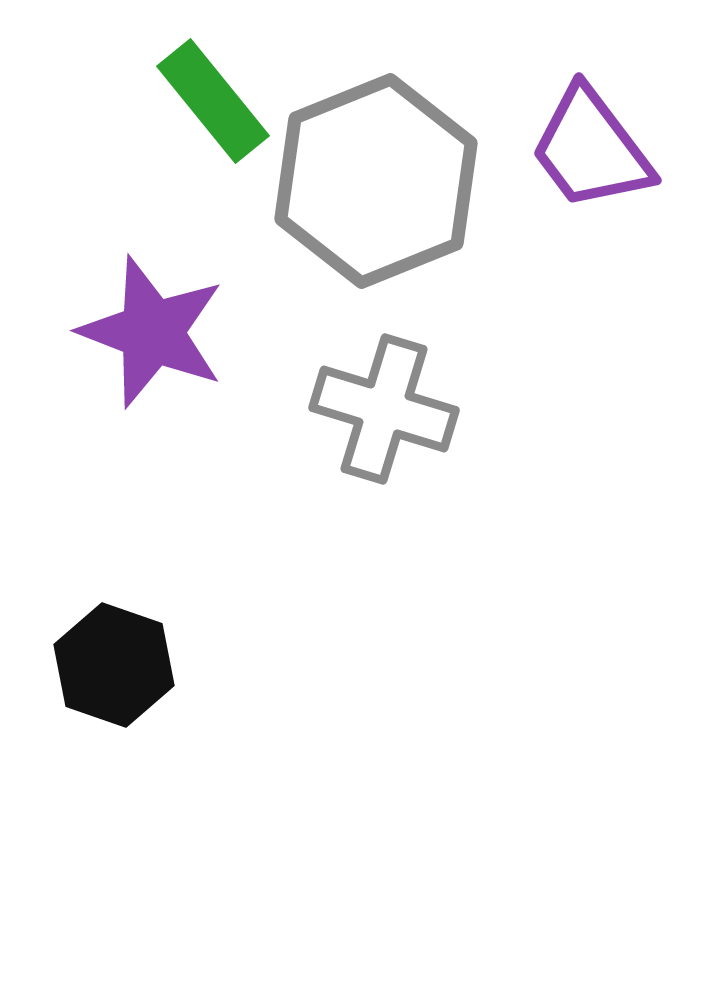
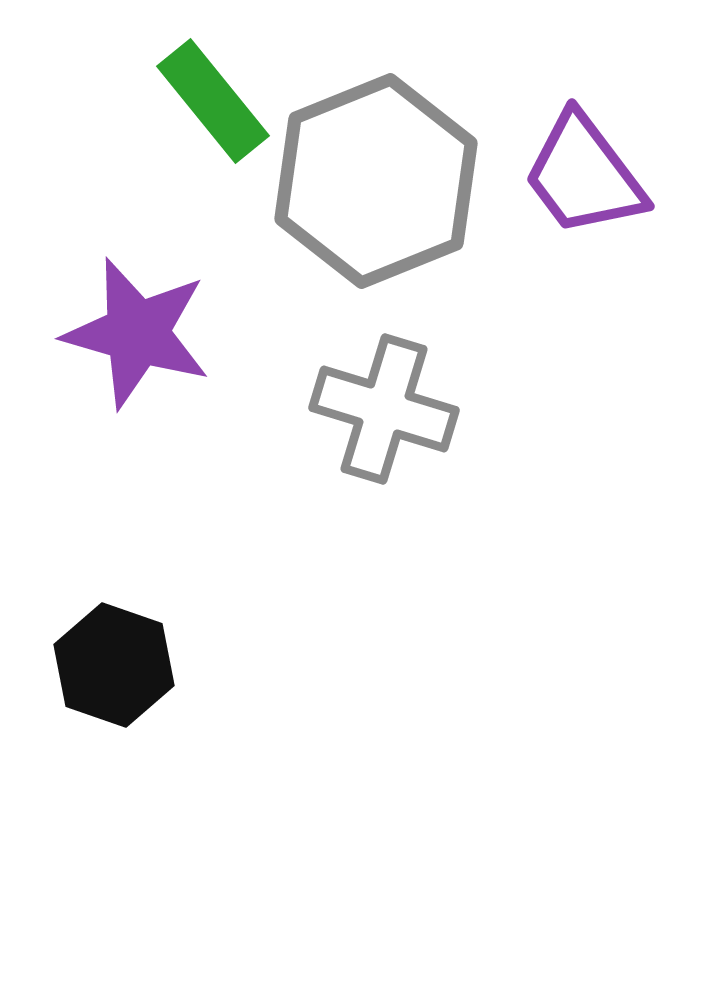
purple trapezoid: moved 7 px left, 26 px down
purple star: moved 15 px left, 1 px down; rotated 5 degrees counterclockwise
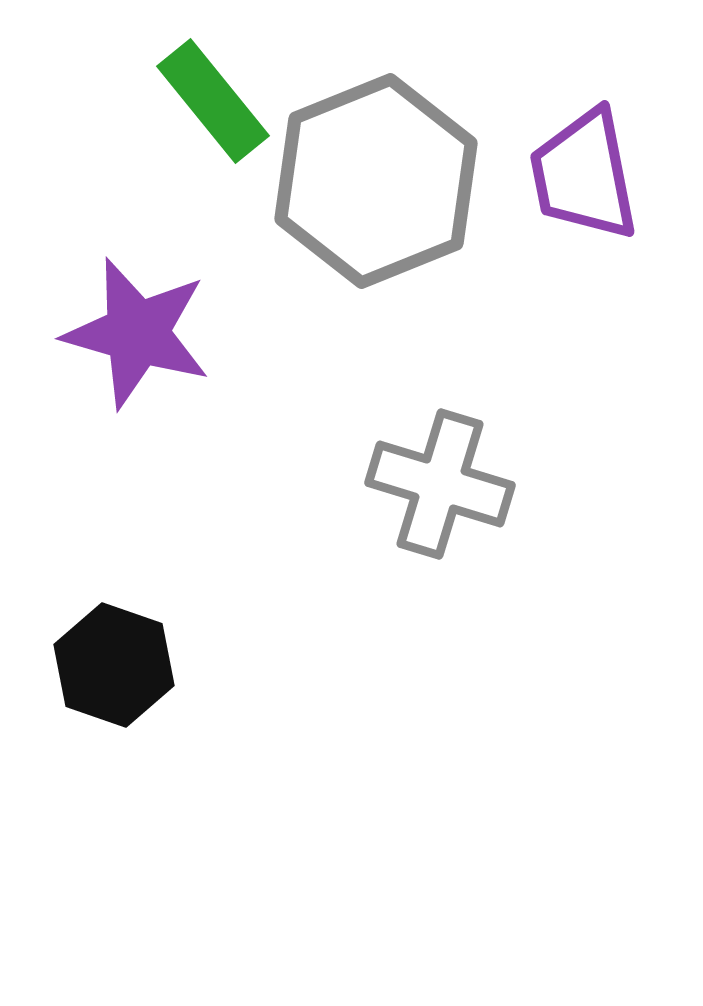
purple trapezoid: rotated 26 degrees clockwise
gray cross: moved 56 px right, 75 px down
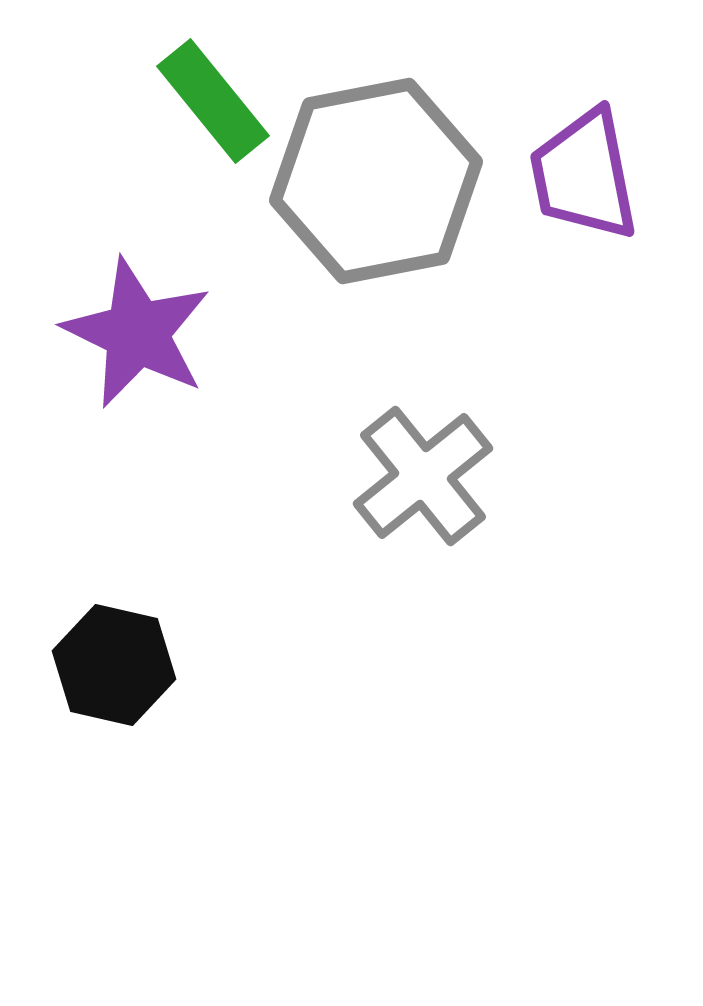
gray hexagon: rotated 11 degrees clockwise
purple star: rotated 10 degrees clockwise
gray cross: moved 17 px left, 8 px up; rotated 34 degrees clockwise
black hexagon: rotated 6 degrees counterclockwise
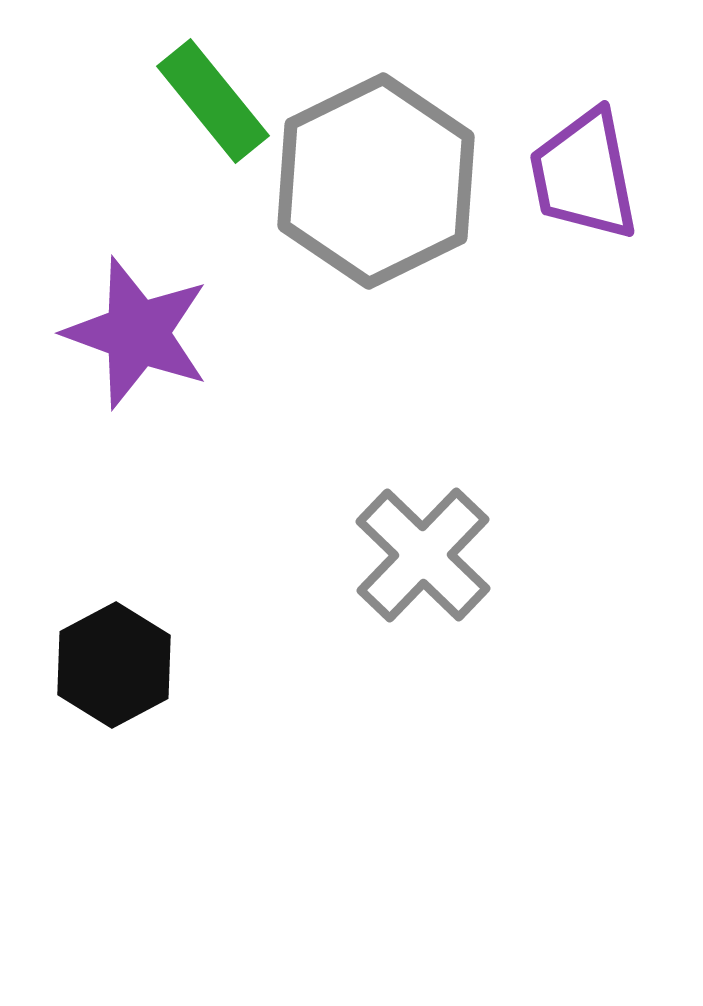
gray hexagon: rotated 15 degrees counterclockwise
purple star: rotated 6 degrees counterclockwise
gray cross: moved 79 px down; rotated 7 degrees counterclockwise
black hexagon: rotated 19 degrees clockwise
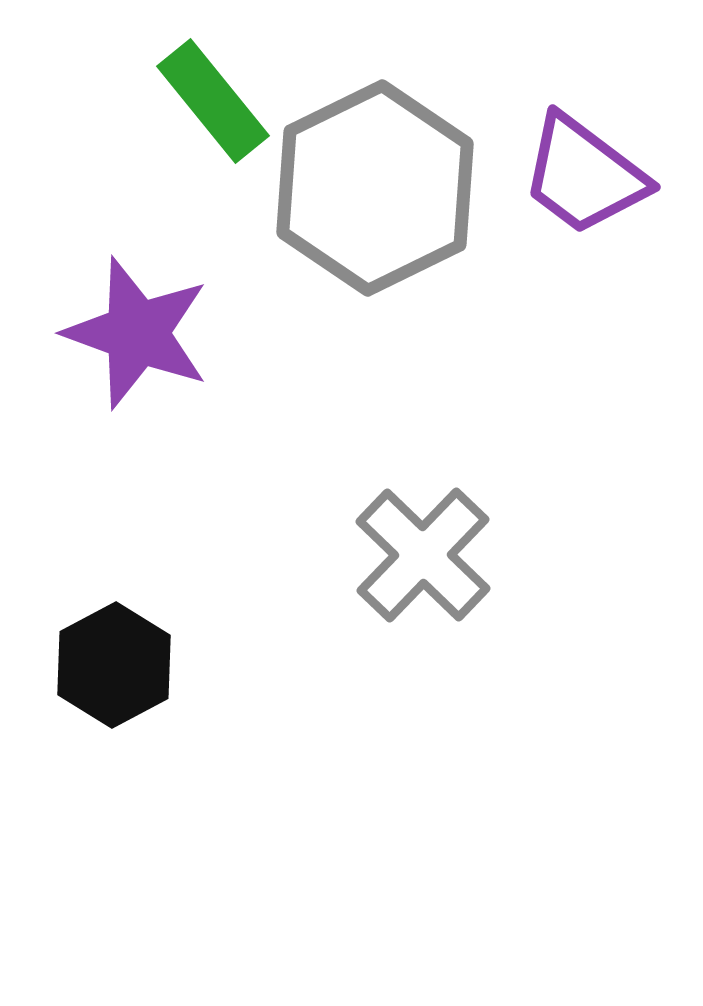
purple trapezoid: rotated 42 degrees counterclockwise
gray hexagon: moved 1 px left, 7 px down
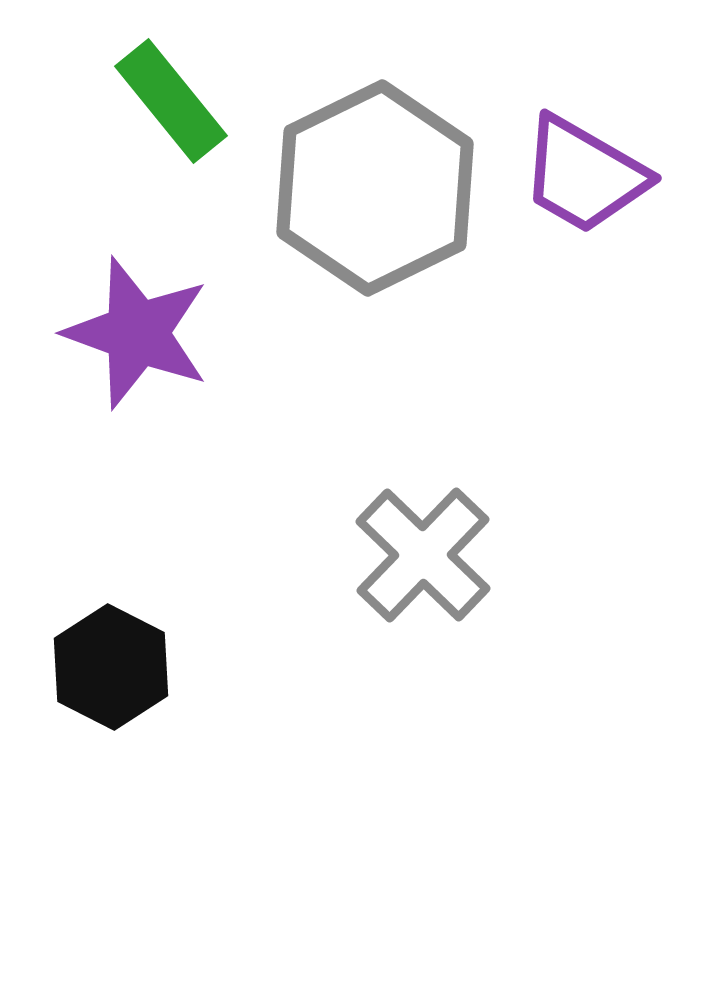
green rectangle: moved 42 px left
purple trapezoid: rotated 7 degrees counterclockwise
black hexagon: moved 3 px left, 2 px down; rotated 5 degrees counterclockwise
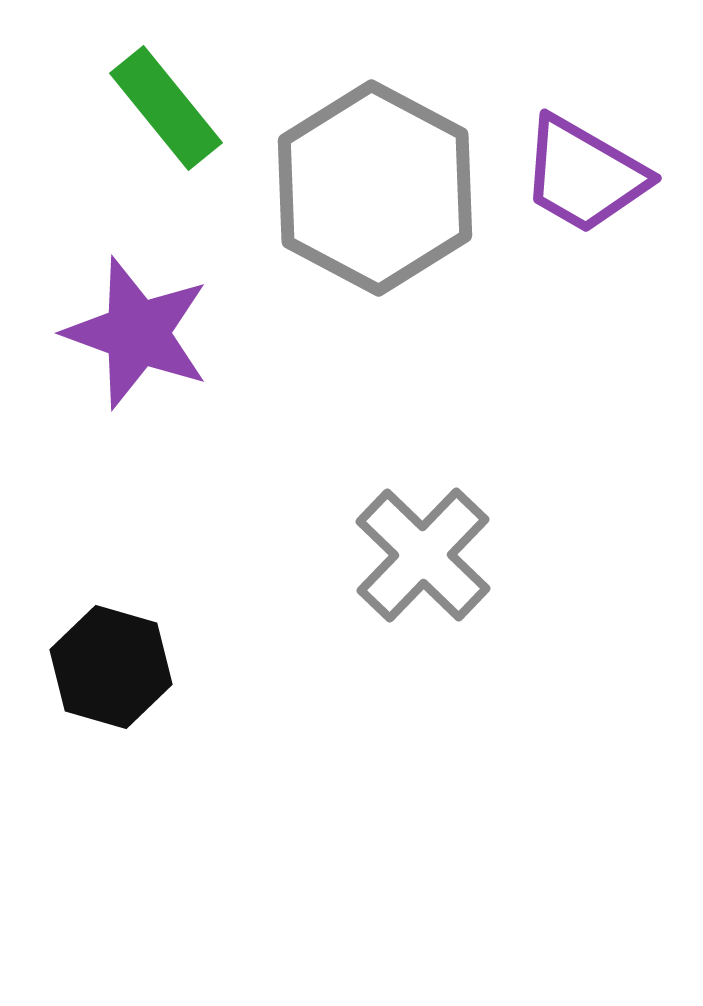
green rectangle: moved 5 px left, 7 px down
gray hexagon: rotated 6 degrees counterclockwise
black hexagon: rotated 11 degrees counterclockwise
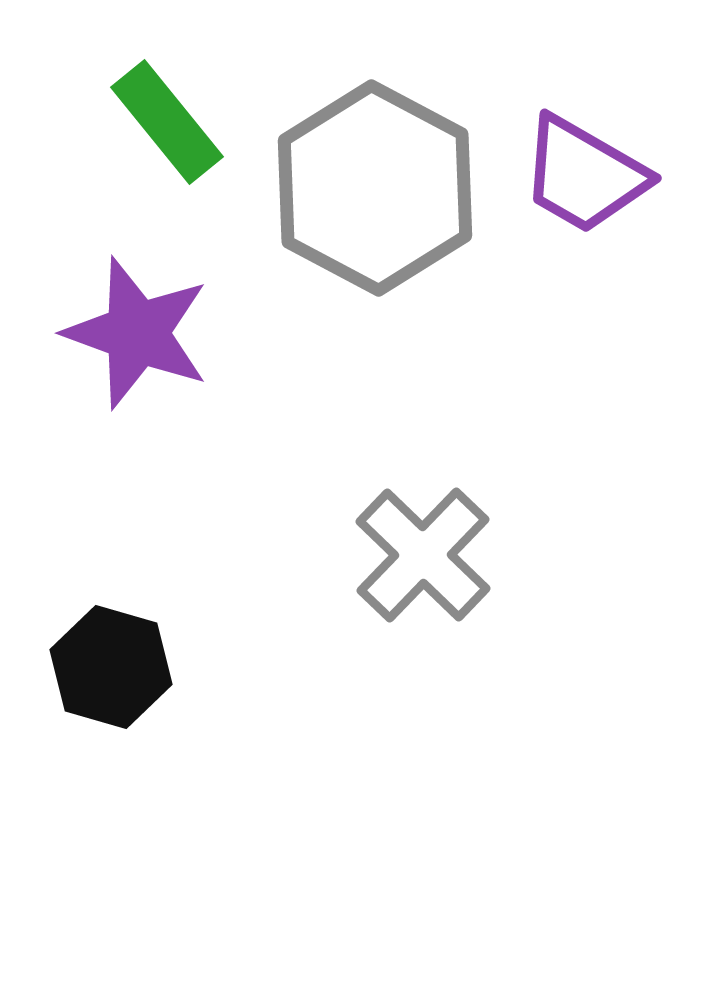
green rectangle: moved 1 px right, 14 px down
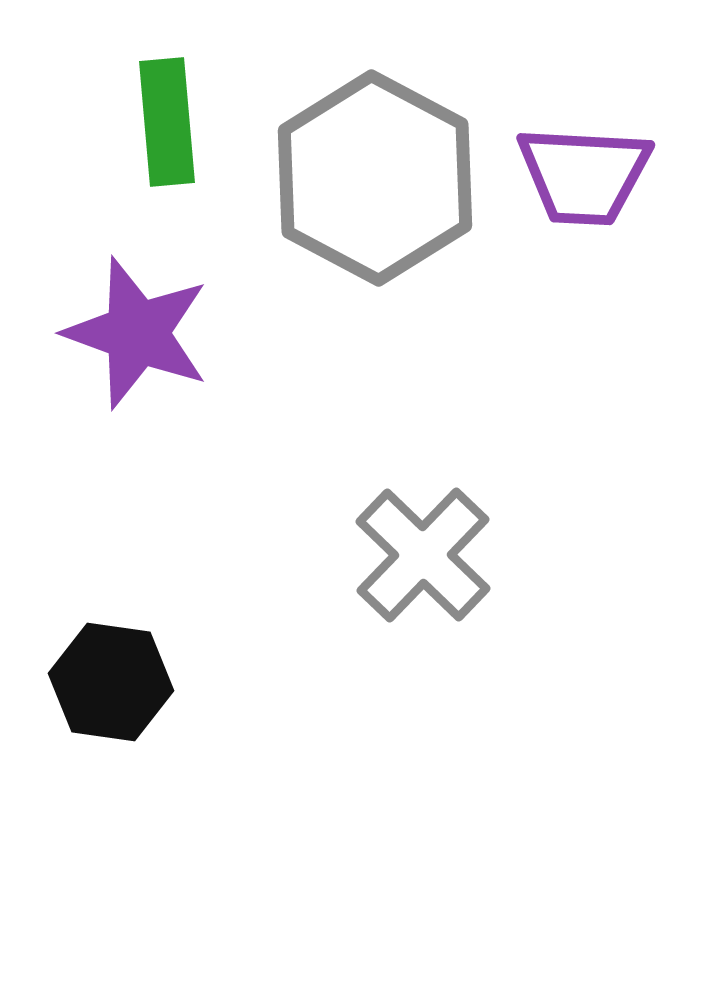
green rectangle: rotated 34 degrees clockwise
purple trapezoid: rotated 27 degrees counterclockwise
gray hexagon: moved 10 px up
black hexagon: moved 15 px down; rotated 8 degrees counterclockwise
